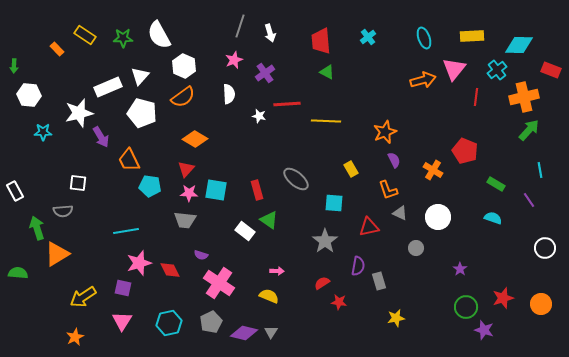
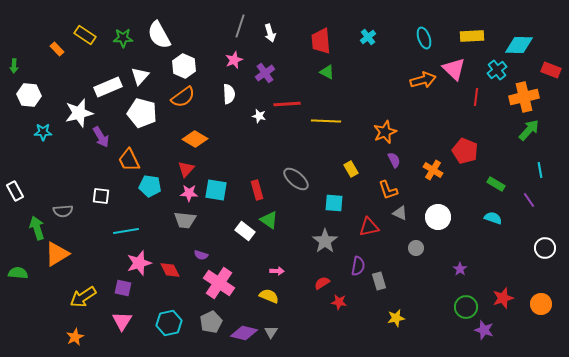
pink triangle at (454, 69): rotated 25 degrees counterclockwise
white square at (78, 183): moved 23 px right, 13 px down
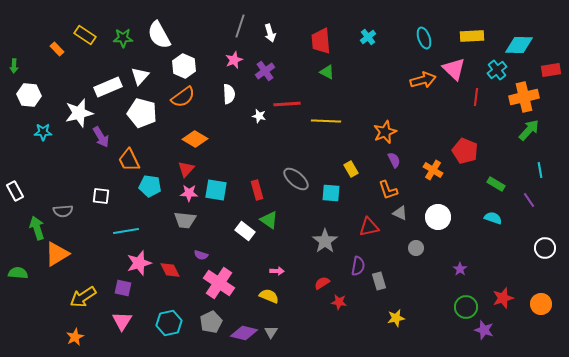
red rectangle at (551, 70): rotated 30 degrees counterclockwise
purple cross at (265, 73): moved 2 px up
cyan square at (334, 203): moved 3 px left, 10 px up
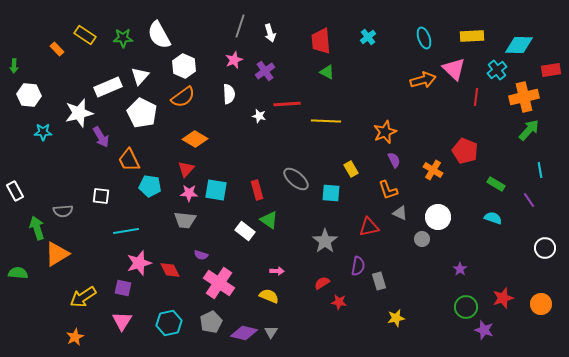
white pentagon at (142, 113): rotated 12 degrees clockwise
gray circle at (416, 248): moved 6 px right, 9 px up
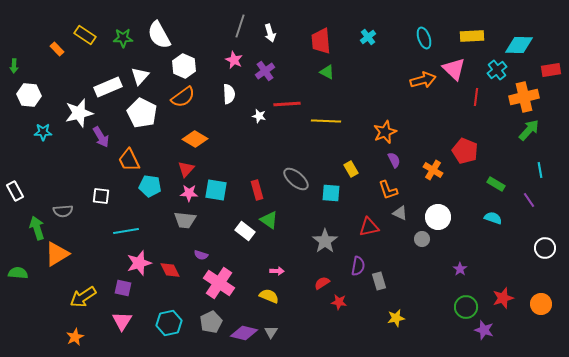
pink star at (234, 60): rotated 24 degrees counterclockwise
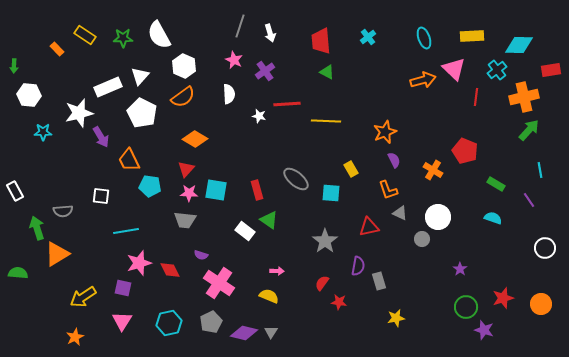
red semicircle at (322, 283): rotated 21 degrees counterclockwise
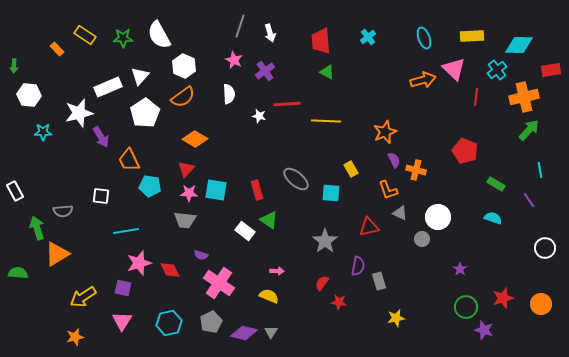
white pentagon at (142, 113): moved 3 px right; rotated 12 degrees clockwise
orange cross at (433, 170): moved 17 px left; rotated 18 degrees counterclockwise
orange star at (75, 337): rotated 12 degrees clockwise
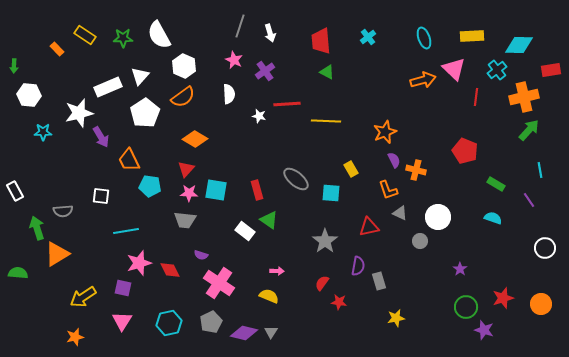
gray circle at (422, 239): moved 2 px left, 2 px down
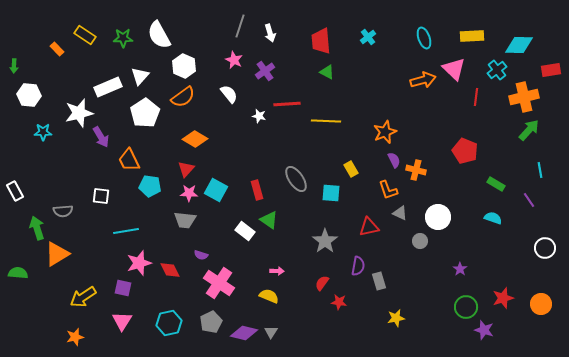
white semicircle at (229, 94): rotated 36 degrees counterclockwise
gray ellipse at (296, 179): rotated 16 degrees clockwise
cyan square at (216, 190): rotated 20 degrees clockwise
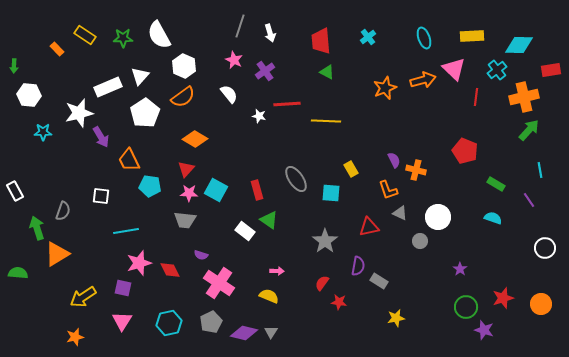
orange star at (385, 132): moved 44 px up
gray semicircle at (63, 211): rotated 66 degrees counterclockwise
gray rectangle at (379, 281): rotated 42 degrees counterclockwise
